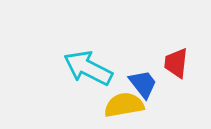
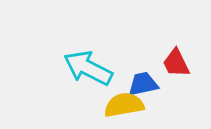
red trapezoid: rotated 32 degrees counterclockwise
blue trapezoid: rotated 64 degrees counterclockwise
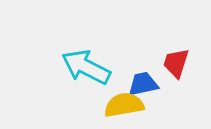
red trapezoid: rotated 44 degrees clockwise
cyan arrow: moved 2 px left, 1 px up
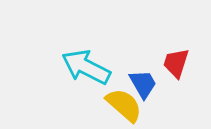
blue trapezoid: rotated 72 degrees clockwise
yellow semicircle: rotated 51 degrees clockwise
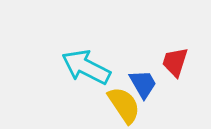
red trapezoid: moved 1 px left, 1 px up
yellow semicircle: rotated 15 degrees clockwise
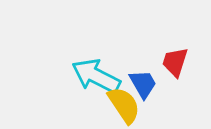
cyan arrow: moved 10 px right, 9 px down
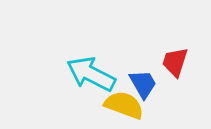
cyan arrow: moved 5 px left, 2 px up
yellow semicircle: rotated 36 degrees counterclockwise
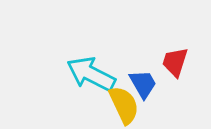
yellow semicircle: rotated 45 degrees clockwise
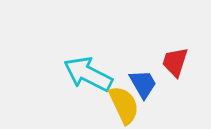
cyan arrow: moved 3 px left
